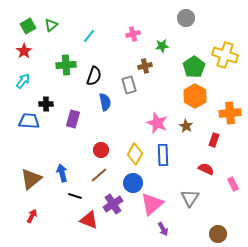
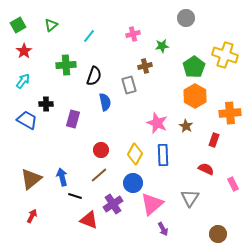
green square: moved 10 px left, 1 px up
blue trapezoid: moved 2 px left, 1 px up; rotated 25 degrees clockwise
blue arrow: moved 4 px down
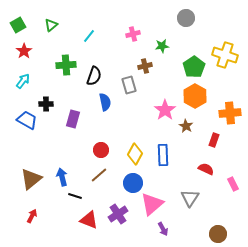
pink star: moved 8 px right, 13 px up; rotated 15 degrees clockwise
purple cross: moved 5 px right, 10 px down
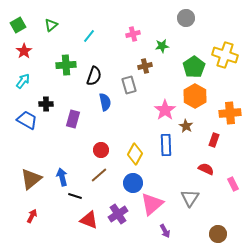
blue rectangle: moved 3 px right, 10 px up
purple arrow: moved 2 px right, 2 px down
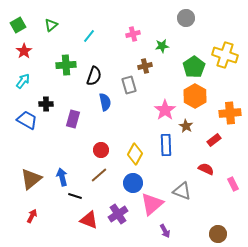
red rectangle: rotated 32 degrees clockwise
gray triangle: moved 8 px left, 7 px up; rotated 42 degrees counterclockwise
